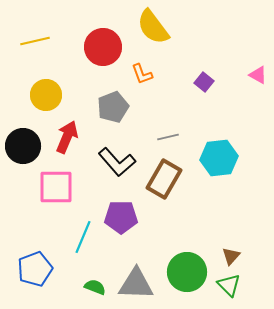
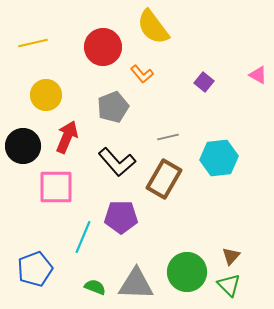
yellow line: moved 2 px left, 2 px down
orange L-shape: rotated 20 degrees counterclockwise
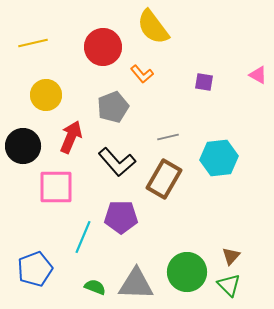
purple square: rotated 30 degrees counterclockwise
red arrow: moved 4 px right
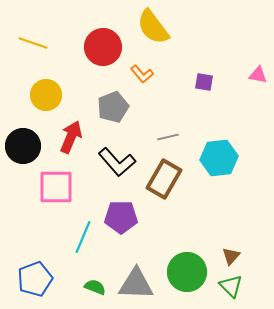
yellow line: rotated 32 degrees clockwise
pink triangle: rotated 18 degrees counterclockwise
blue pentagon: moved 10 px down
green triangle: moved 2 px right, 1 px down
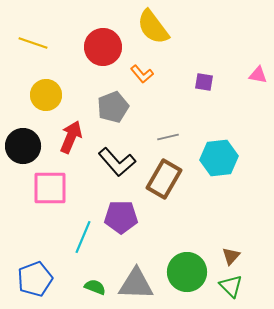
pink square: moved 6 px left, 1 px down
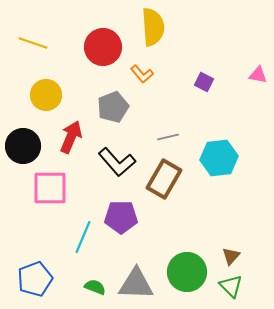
yellow semicircle: rotated 147 degrees counterclockwise
purple square: rotated 18 degrees clockwise
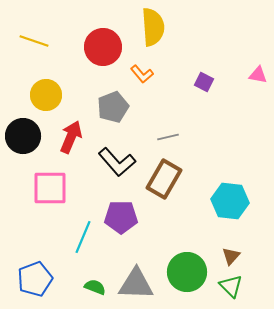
yellow line: moved 1 px right, 2 px up
black circle: moved 10 px up
cyan hexagon: moved 11 px right, 43 px down; rotated 12 degrees clockwise
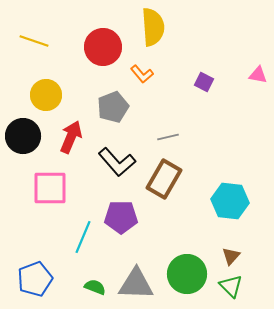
green circle: moved 2 px down
